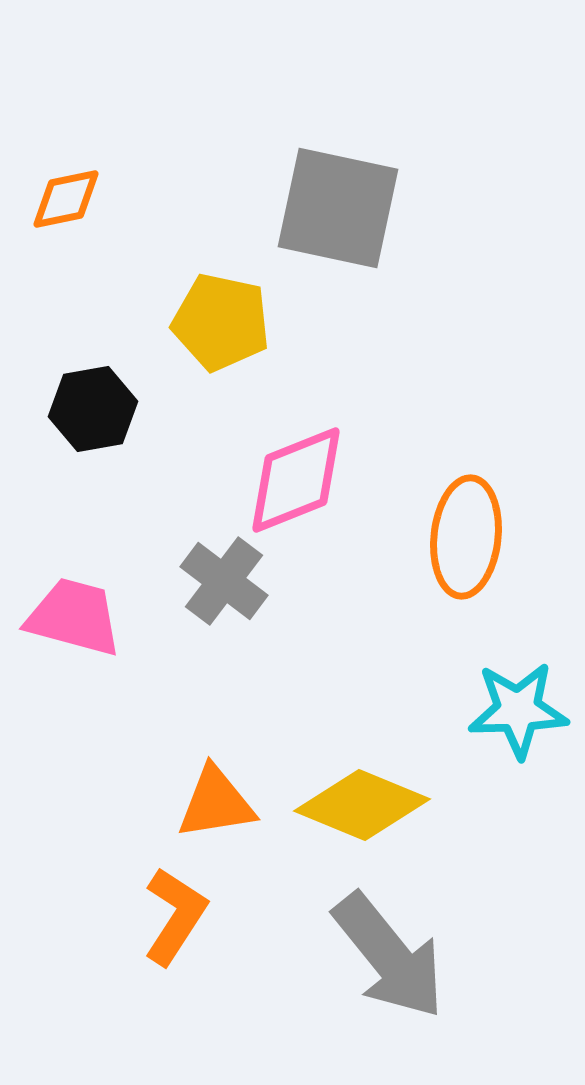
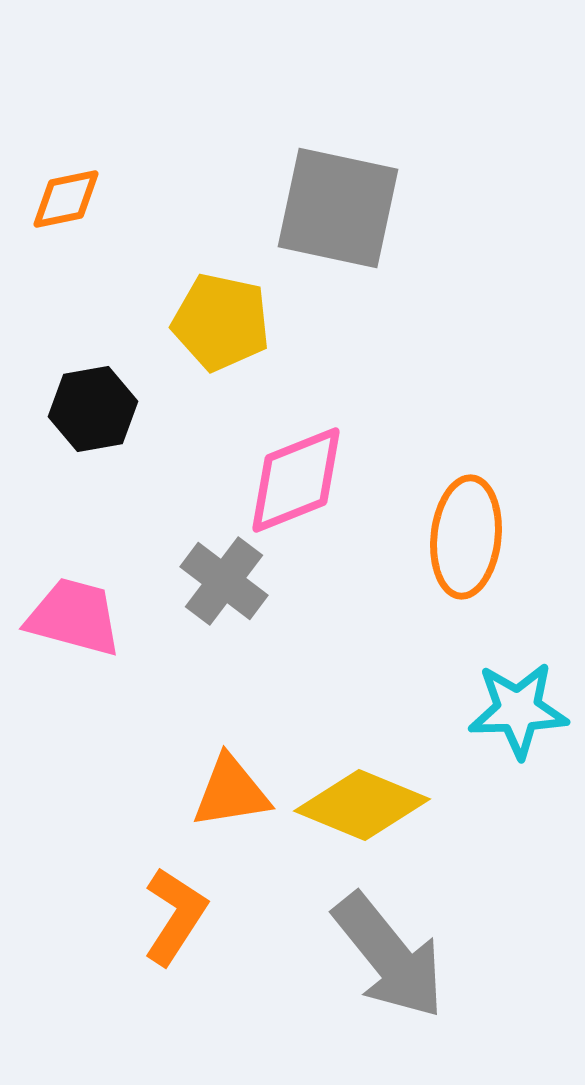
orange triangle: moved 15 px right, 11 px up
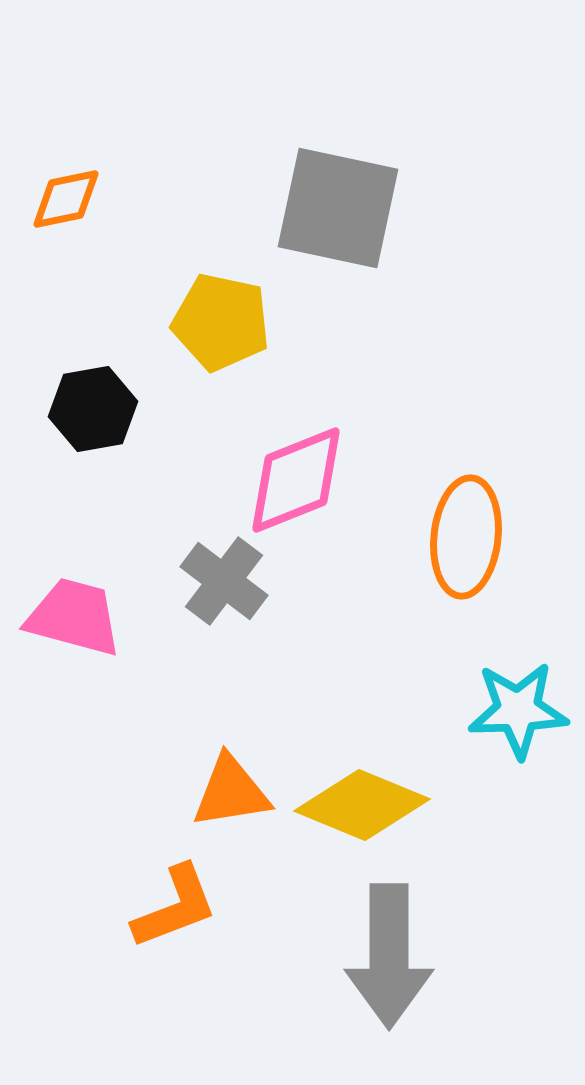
orange L-shape: moved 9 px up; rotated 36 degrees clockwise
gray arrow: rotated 39 degrees clockwise
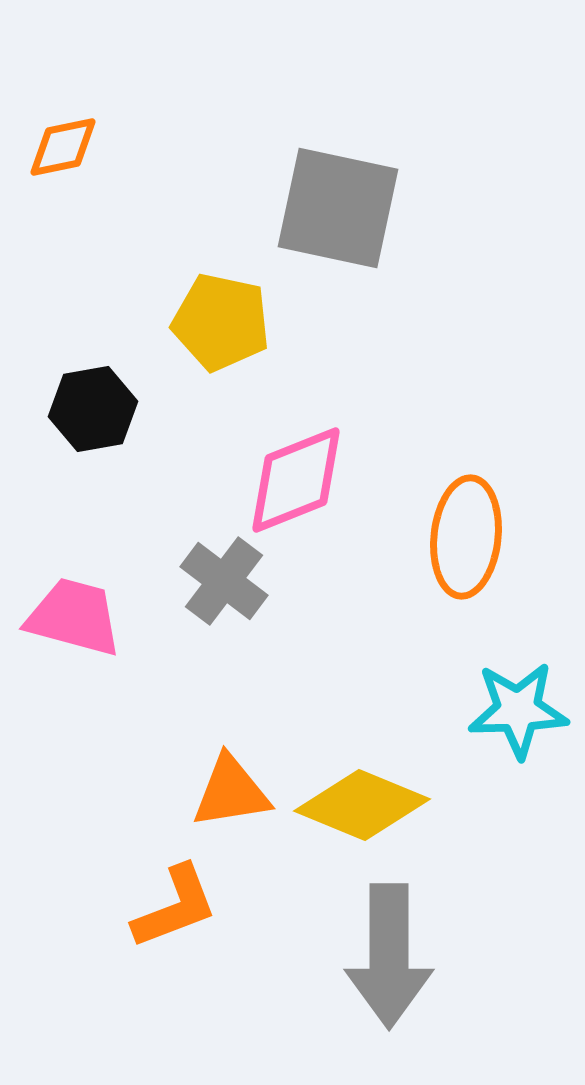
orange diamond: moved 3 px left, 52 px up
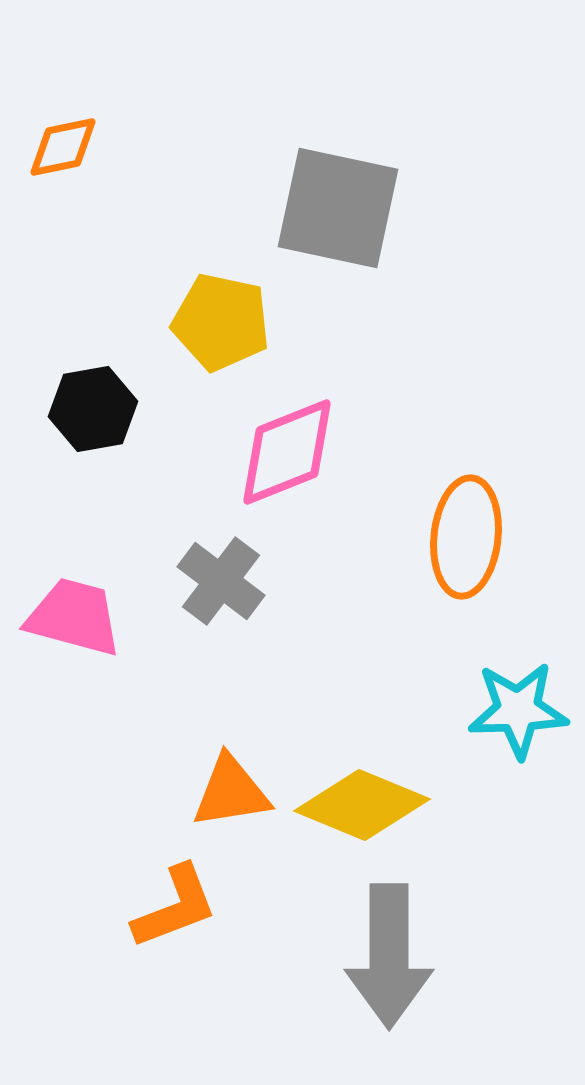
pink diamond: moved 9 px left, 28 px up
gray cross: moved 3 px left
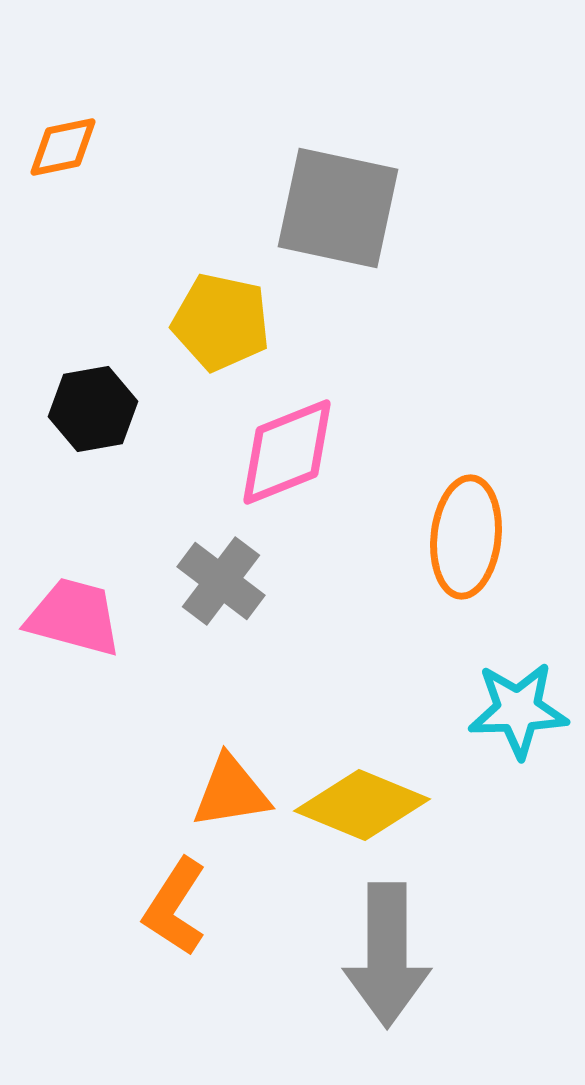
orange L-shape: rotated 144 degrees clockwise
gray arrow: moved 2 px left, 1 px up
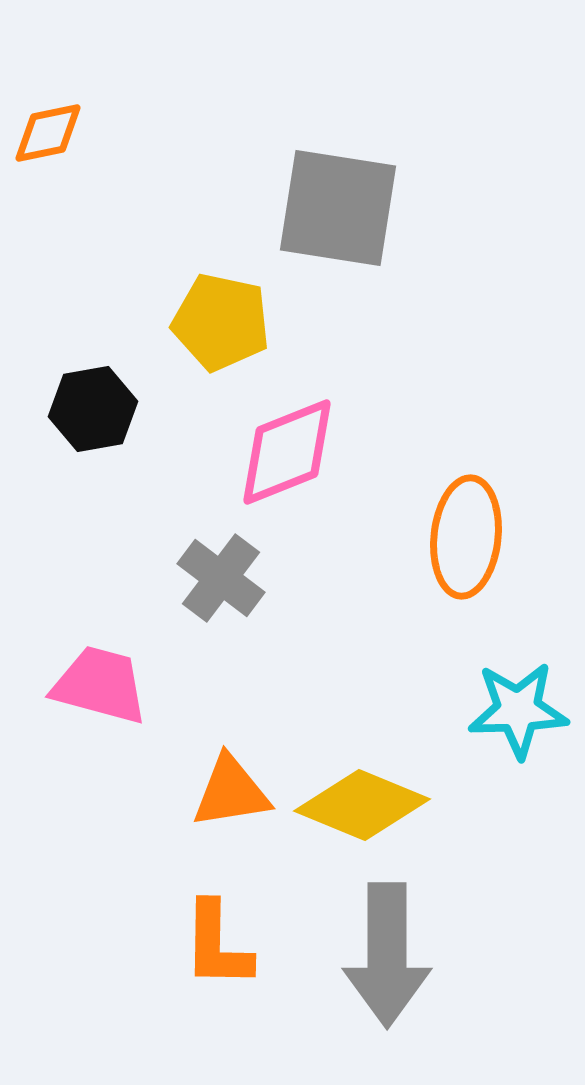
orange diamond: moved 15 px left, 14 px up
gray square: rotated 3 degrees counterclockwise
gray cross: moved 3 px up
pink trapezoid: moved 26 px right, 68 px down
orange L-shape: moved 42 px right, 38 px down; rotated 32 degrees counterclockwise
